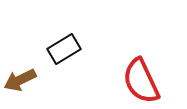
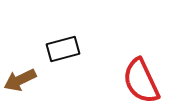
black rectangle: moved 1 px left; rotated 16 degrees clockwise
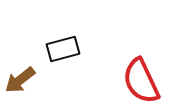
brown arrow: rotated 12 degrees counterclockwise
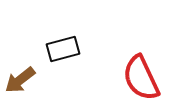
red semicircle: moved 3 px up
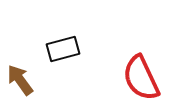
brown arrow: rotated 92 degrees clockwise
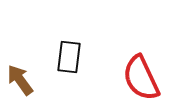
black rectangle: moved 6 px right, 8 px down; rotated 68 degrees counterclockwise
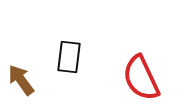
brown arrow: moved 1 px right
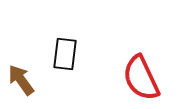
black rectangle: moved 4 px left, 3 px up
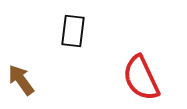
black rectangle: moved 8 px right, 23 px up
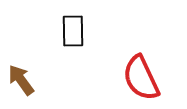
black rectangle: rotated 8 degrees counterclockwise
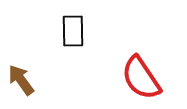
red semicircle: rotated 9 degrees counterclockwise
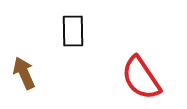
brown arrow: moved 3 px right, 7 px up; rotated 12 degrees clockwise
